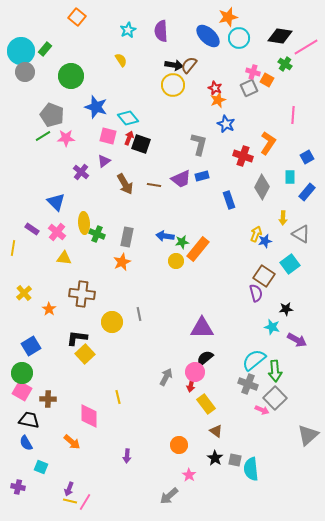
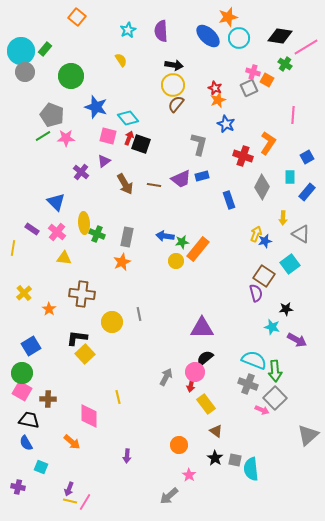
brown semicircle at (189, 65): moved 13 px left, 39 px down
cyan semicircle at (254, 360): rotated 60 degrees clockwise
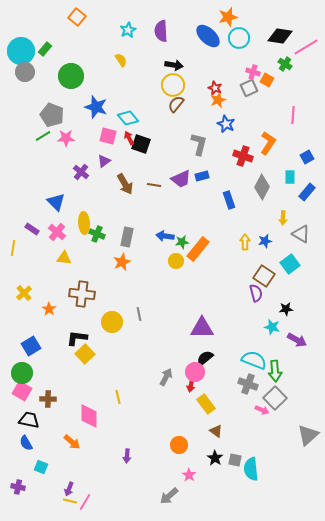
red arrow at (129, 138): rotated 48 degrees counterclockwise
yellow arrow at (256, 234): moved 11 px left, 8 px down; rotated 21 degrees counterclockwise
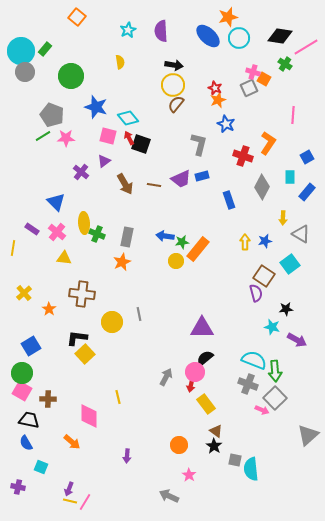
yellow semicircle at (121, 60): moved 1 px left, 2 px down; rotated 24 degrees clockwise
orange square at (267, 80): moved 3 px left, 1 px up
black star at (215, 458): moved 1 px left, 12 px up
gray arrow at (169, 496): rotated 66 degrees clockwise
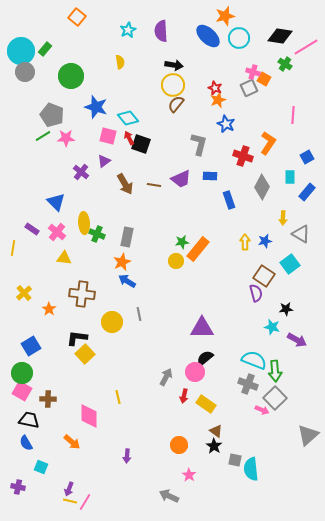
orange star at (228, 17): moved 3 px left, 1 px up
blue rectangle at (202, 176): moved 8 px right; rotated 16 degrees clockwise
blue arrow at (165, 236): moved 38 px left, 45 px down; rotated 24 degrees clockwise
red arrow at (191, 385): moved 7 px left, 11 px down
yellow rectangle at (206, 404): rotated 18 degrees counterclockwise
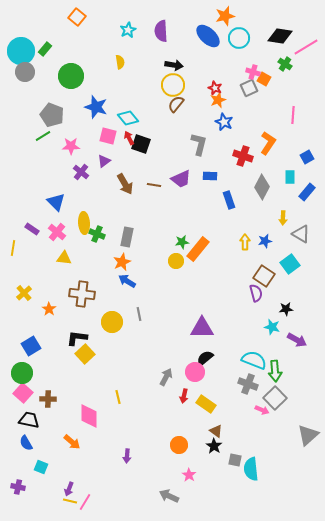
blue star at (226, 124): moved 2 px left, 2 px up
pink star at (66, 138): moved 5 px right, 8 px down
pink square at (22, 391): moved 1 px right, 2 px down; rotated 12 degrees clockwise
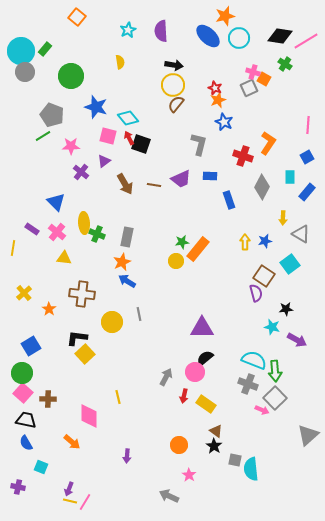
pink line at (306, 47): moved 6 px up
pink line at (293, 115): moved 15 px right, 10 px down
black trapezoid at (29, 420): moved 3 px left
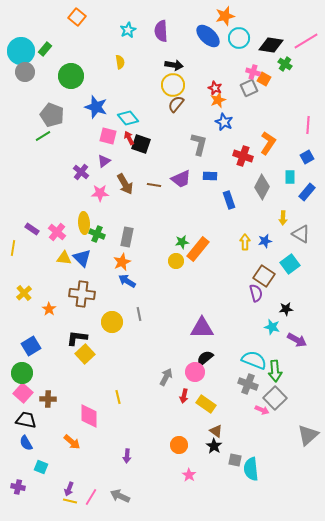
black diamond at (280, 36): moved 9 px left, 9 px down
pink star at (71, 146): moved 29 px right, 47 px down
blue triangle at (56, 202): moved 26 px right, 56 px down
gray arrow at (169, 496): moved 49 px left
pink line at (85, 502): moved 6 px right, 5 px up
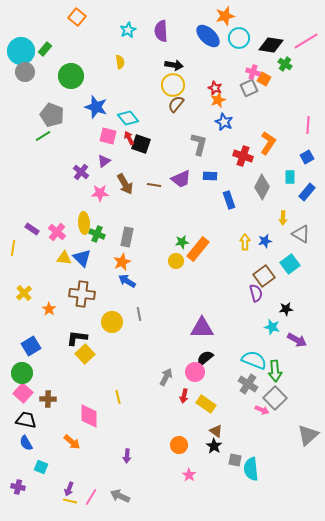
brown square at (264, 276): rotated 20 degrees clockwise
gray cross at (248, 384): rotated 12 degrees clockwise
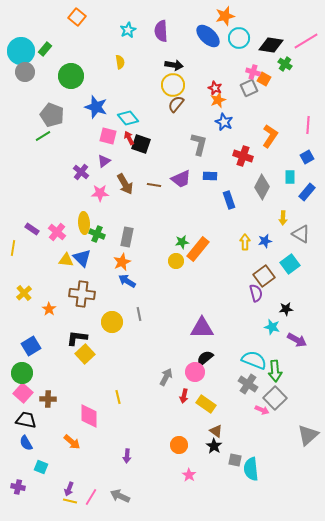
orange L-shape at (268, 143): moved 2 px right, 7 px up
yellow triangle at (64, 258): moved 2 px right, 2 px down
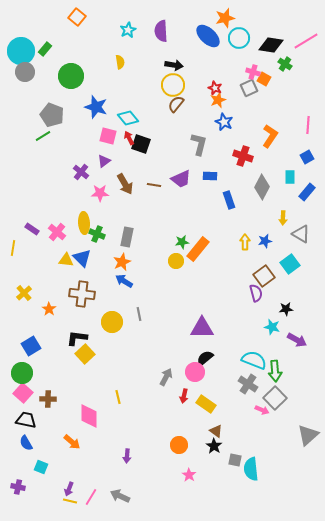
orange star at (225, 16): moved 2 px down
blue arrow at (127, 281): moved 3 px left
